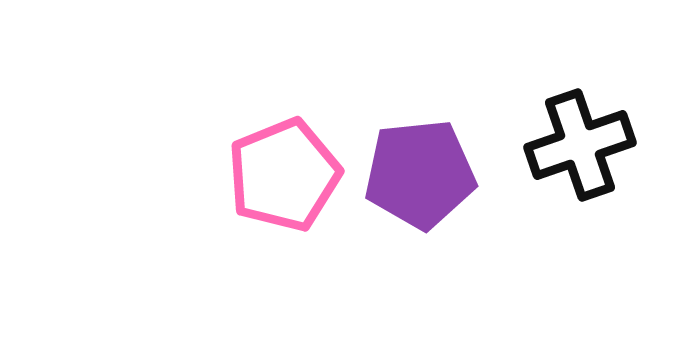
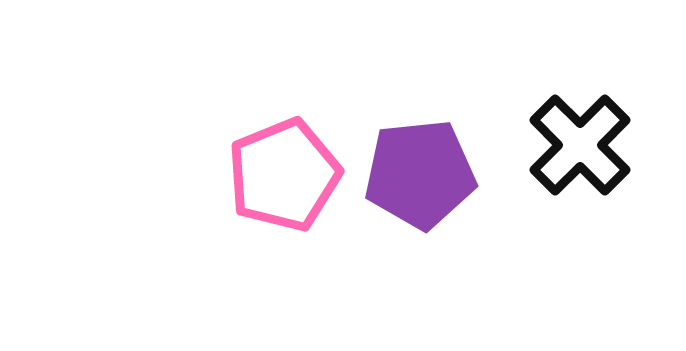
black cross: rotated 26 degrees counterclockwise
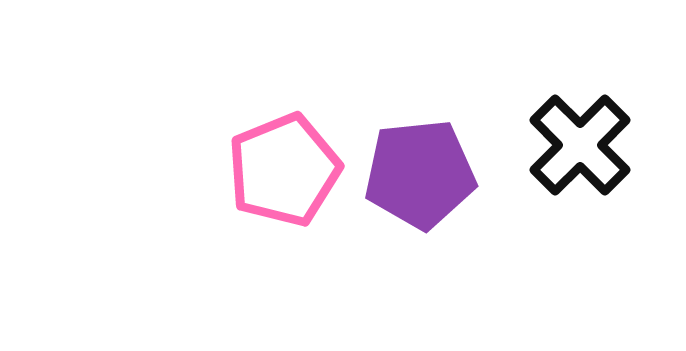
pink pentagon: moved 5 px up
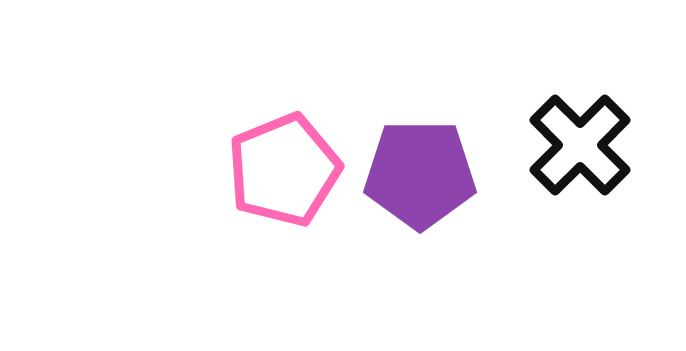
purple pentagon: rotated 6 degrees clockwise
